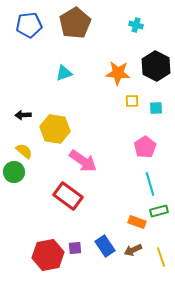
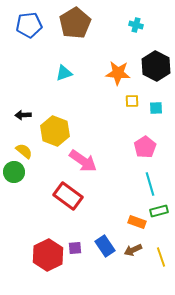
yellow hexagon: moved 2 px down; rotated 12 degrees clockwise
red hexagon: rotated 16 degrees counterclockwise
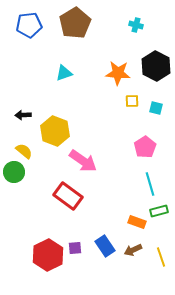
cyan square: rotated 16 degrees clockwise
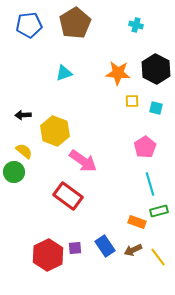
black hexagon: moved 3 px down
yellow line: moved 3 px left; rotated 18 degrees counterclockwise
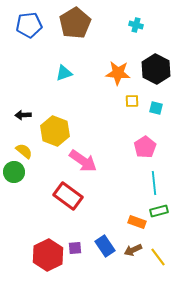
cyan line: moved 4 px right, 1 px up; rotated 10 degrees clockwise
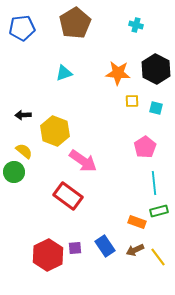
blue pentagon: moved 7 px left, 3 px down
brown arrow: moved 2 px right
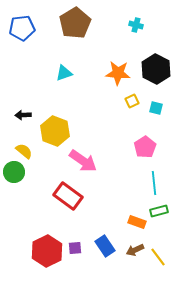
yellow square: rotated 24 degrees counterclockwise
red hexagon: moved 1 px left, 4 px up
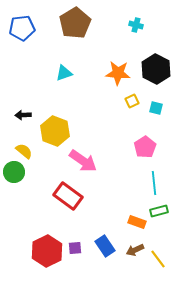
yellow line: moved 2 px down
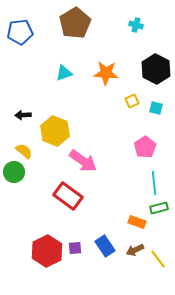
blue pentagon: moved 2 px left, 4 px down
orange star: moved 12 px left
green rectangle: moved 3 px up
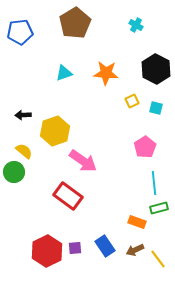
cyan cross: rotated 16 degrees clockwise
yellow hexagon: rotated 20 degrees clockwise
